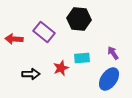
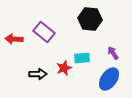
black hexagon: moved 11 px right
red star: moved 3 px right
black arrow: moved 7 px right
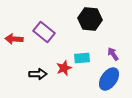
purple arrow: moved 1 px down
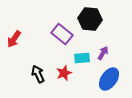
purple rectangle: moved 18 px right, 2 px down
red arrow: rotated 60 degrees counterclockwise
purple arrow: moved 10 px left, 1 px up; rotated 64 degrees clockwise
red star: moved 5 px down
black arrow: rotated 114 degrees counterclockwise
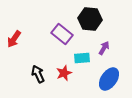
purple arrow: moved 1 px right, 5 px up
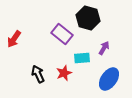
black hexagon: moved 2 px left, 1 px up; rotated 10 degrees clockwise
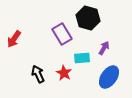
purple rectangle: rotated 20 degrees clockwise
red star: rotated 21 degrees counterclockwise
blue ellipse: moved 2 px up
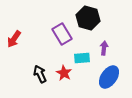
purple arrow: rotated 24 degrees counterclockwise
black arrow: moved 2 px right
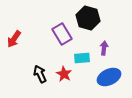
red star: moved 1 px down
blue ellipse: rotated 30 degrees clockwise
